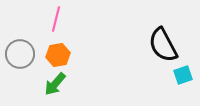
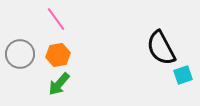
pink line: rotated 50 degrees counterclockwise
black semicircle: moved 2 px left, 3 px down
green arrow: moved 4 px right
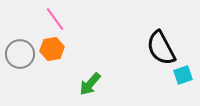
pink line: moved 1 px left
orange hexagon: moved 6 px left, 6 px up
green arrow: moved 31 px right
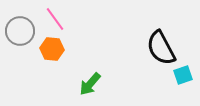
orange hexagon: rotated 15 degrees clockwise
gray circle: moved 23 px up
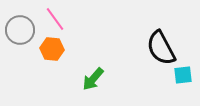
gray circle: moved 1 px up
cyan square: rotated 12 degrees clockwise
green arrow: moved 3 px right, 5 px up
